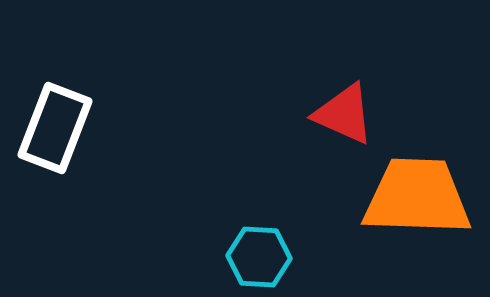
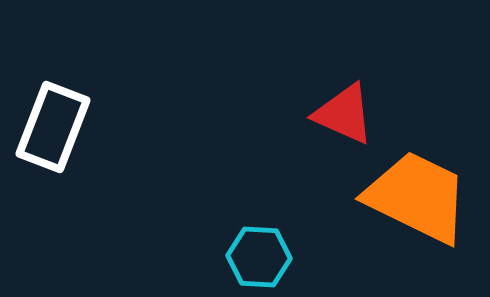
white rectangle: moved 2 px left, 1 px up
orange trapezoid: rotated 24 degrees clockwise
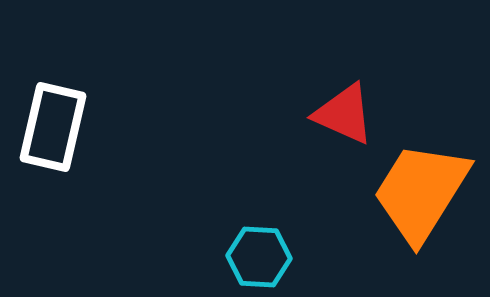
white rectangle: rotated 8 degrees counterclockwise
orange trapezoid: moved 4 px right, 5 px up; rotated 84 degrees counterclockwise
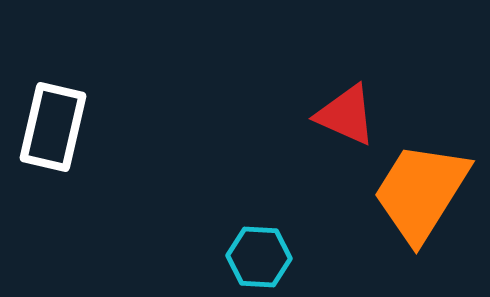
red triangle: moved 2 px right, 1 px down
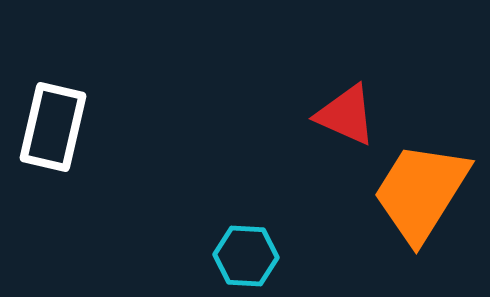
cyan hexagon: moved 13 px left, 1 px up
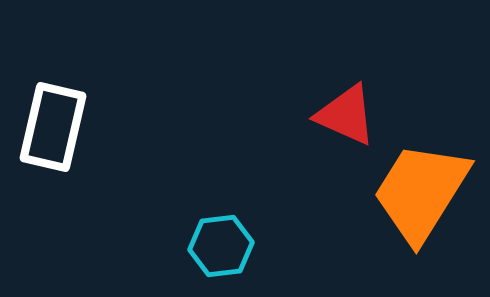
cyan hexagon: moved 25 px left, 10 px up; rotated 10 degrees counterclockwise
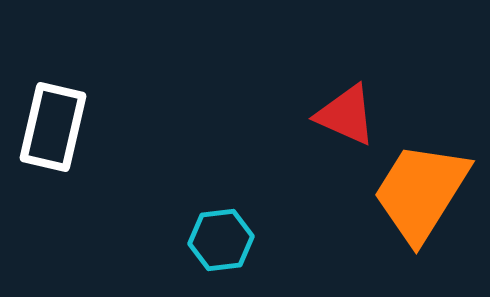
cyan hexagon: moved 6 px up
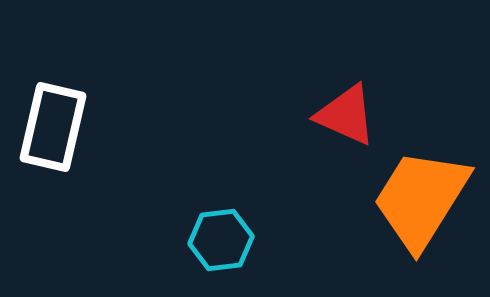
orange trapezoid: moved 7 px down
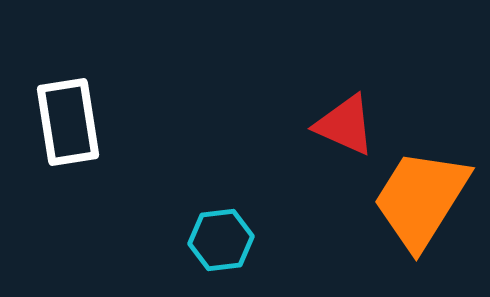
red triangle: moved 1 px left, 10 px down
white rectangle: moved 15 px right, 5 px up; rotated 22 degrees counterclockwise
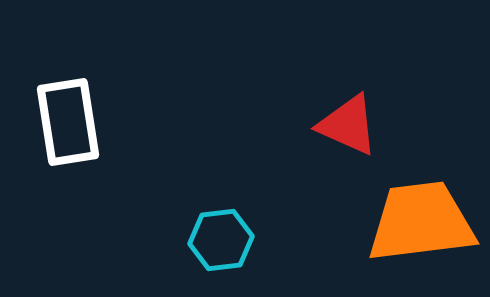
red triangle: moved 3 px right
orange trapezoid: moved 23 px down; rotated 51 degrees clockwise
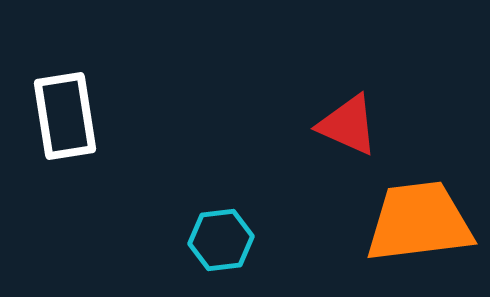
white rectangle: moved 3 px left, 6 px up
orange trapezoid: moved 2 px left
